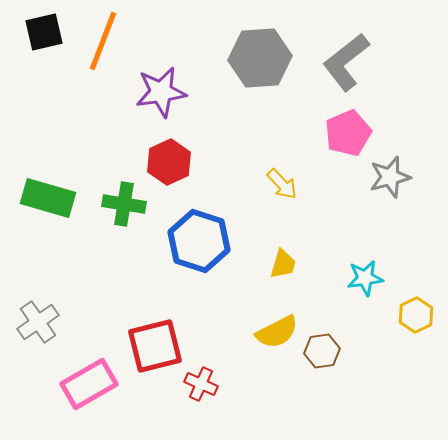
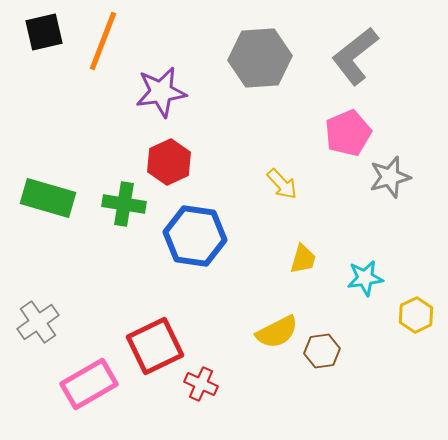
gray L-shape: moved 9 px right, 6 px up
blue hexagon: moved 4 px left, 5 px up; rotated 10 degrees counterclockwise
yellow trapezoid: moved 20 px right, 5 px up
red square: rotated 12 degrees counterclockwise
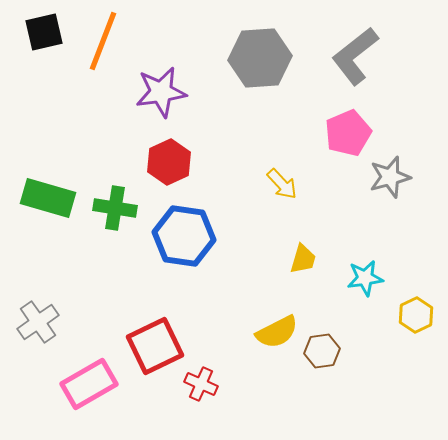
green cross: moved 9 px left, 4 px down
blue hexagon: moved 11 px left
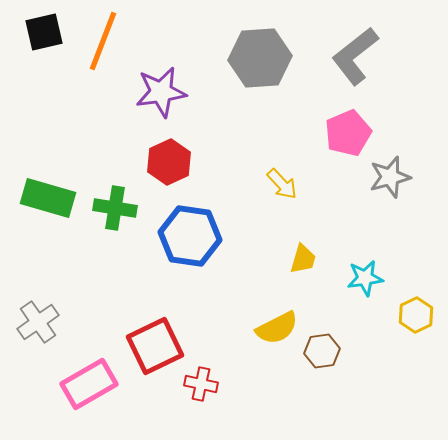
blue hexagon: moved 6 px right
yellow semicircle: moved 4 px up
red cross: rotated 12 degrees counterclockwise
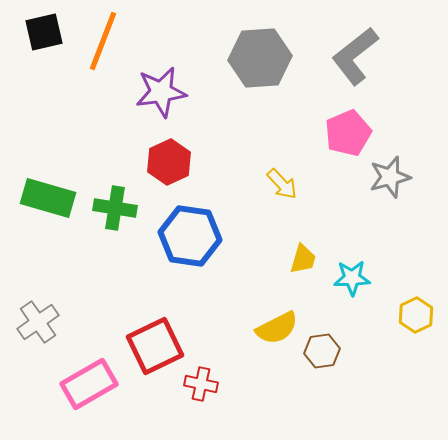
cyan star: moved 13 px left; rotated 6 degrees clockwise
